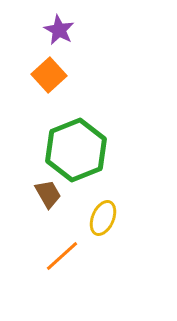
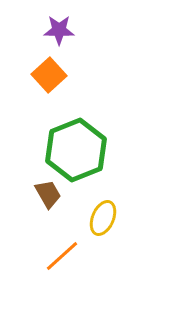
purple star: rotated 28 degrees counterclockwise
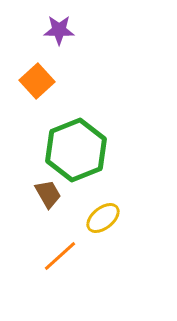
orange square: moved 12 px left, 6 px down
yellow ellipse: rotated 28 degrees clockwise
orange line: moved 2 px left
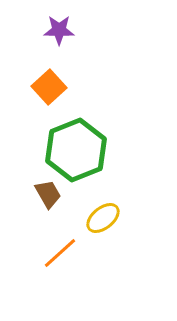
orange square: moved 12 px right, 6 px down
orange line: moved 3 px up
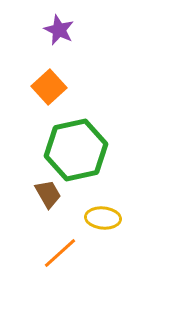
purple star: rotated 24 degrees clockwise
green hexagon: rotated 10 degrees clockwise
yellow ellipse: rotated 44 degrees clockwise
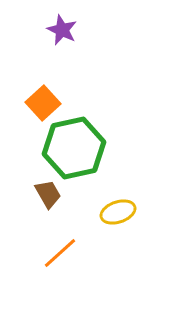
purple star: moved 3 px right
orange square: moved 6 px left, 16 px down
green hexagon: moved 2 px left, 2 px up
yellow ellipse: moved 15 px right, 6 px up; rotated 24 degrees counterclockwise
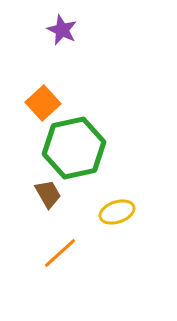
yellow ellipse: moved 1 px left
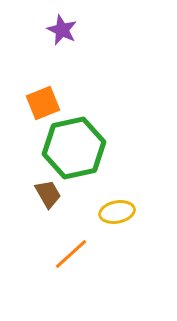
orange square: rotated 20 degrees clockwise
yellow ellipse: rotated 8 degrees clockwise
orange line: moved 11 px right, 1 px down
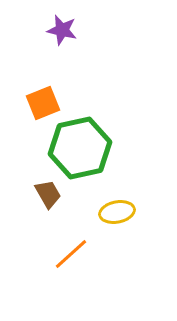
purple star: rotated 12 degrees counterclockwise
green hexagon: moved 6 px right
